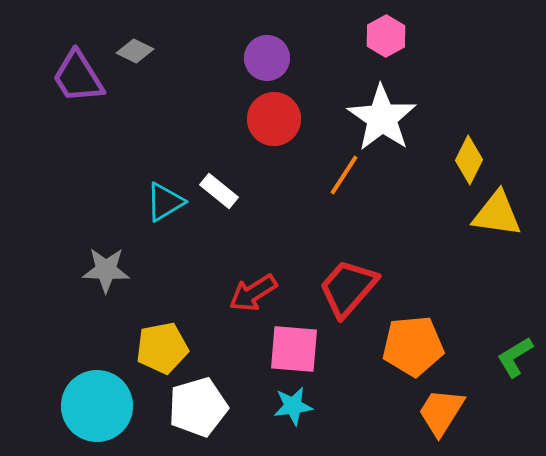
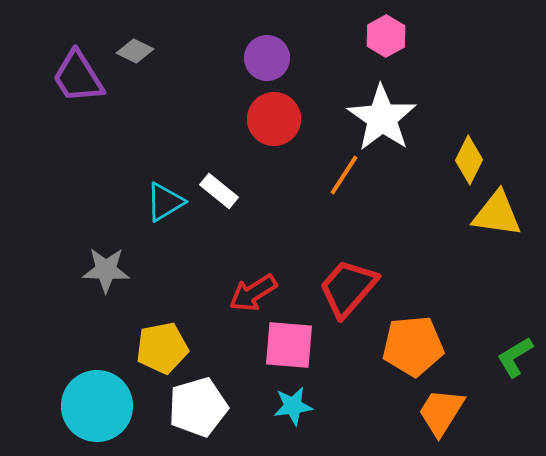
pink square: moved 5 px left, 4 px up
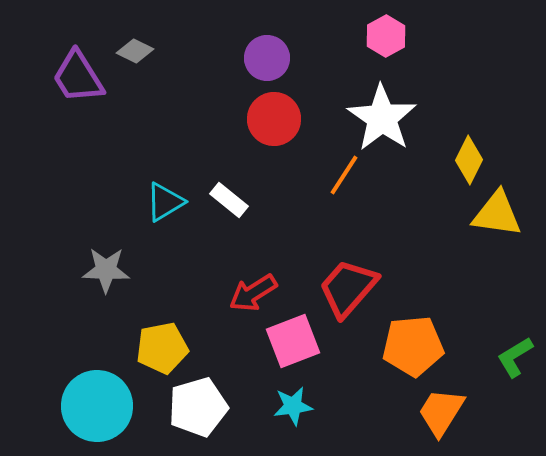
white rectangle: moved 10 px right, 9 px down
pink square: moved 4 px right, 4 px up; rotated 26 degrees counterclockwise
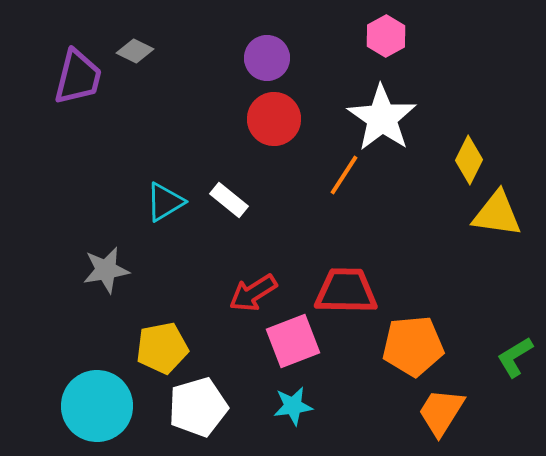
purple trapezoid: rotated 134 degrees counterclockwise
gray star: rotated 12 degrees counterclockwise
red trapezoid: moved 2 px left, 3 px down; rotated 50 degrees clockwise
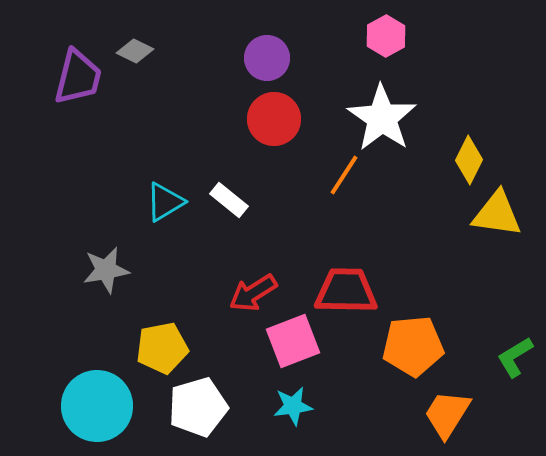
orange trapezoid: moved 6 px right, 2 px down
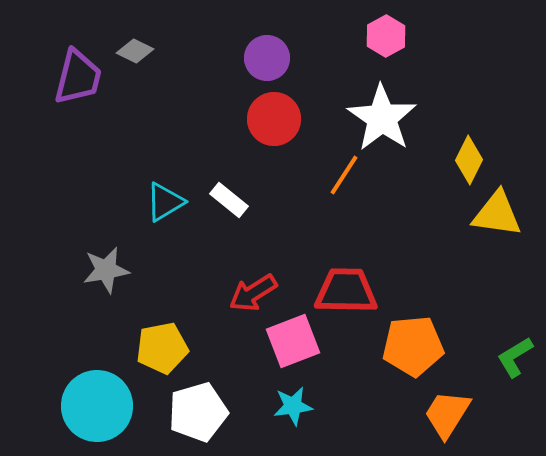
white pentagon: moved 5 px down
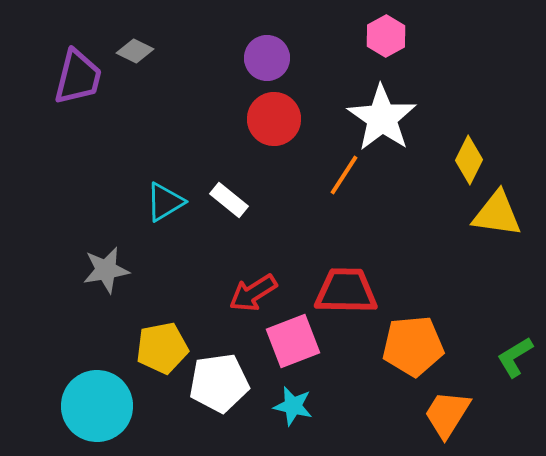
cyan star: rotated 21 degrees clockwise
white pentagon: moved 21 px right, 29 px up; rotated 8 degrees clockwise
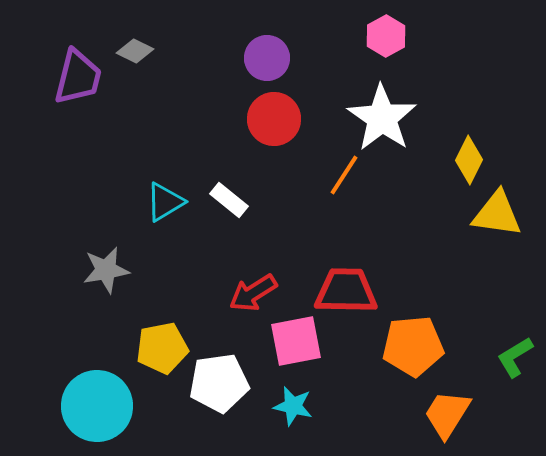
pink square: moved 3 px right; rotated 10 degrees clockwise
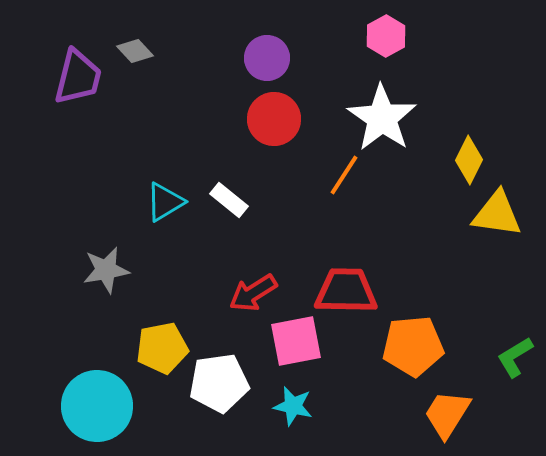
gray diamond: rotated 21 degrees clockwise
